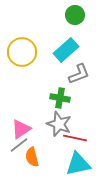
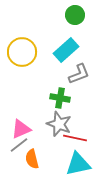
pink triangle: rotated 10 degrees clockwise
orange semicircle: moved 2 px down
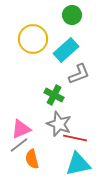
green circle: moved 3 px left
yellow circle: moved 11 px right, 13 px up
green cross: moved 6 px left, 3 px up; rotated 18 degrees clockwise
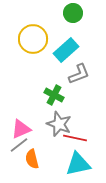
green circle: moved 1 px right, 2 px up
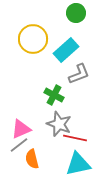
green circle: moved 3 px right
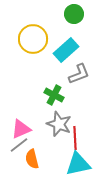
green circle: moved 2 px left, 1 px down
red line: rotated 75 degrees clockwise
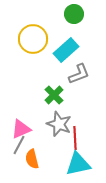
green cross: rotated 18 degrees clockwise
gray line: rotated 24 degrees counterclockwise
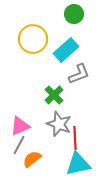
pink triangle: moved 1 px left, 3 px up
orange semicircle: rotated 66 degrees clockwise
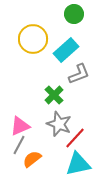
red line: rotated 45 degrees clockwise
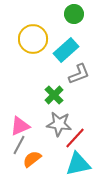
gray star: rotated 15 degrees counterclockwise
